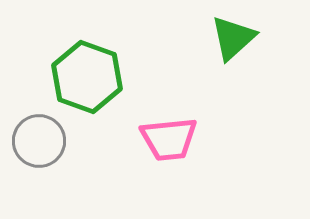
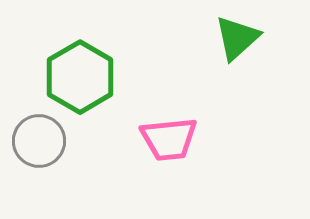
green triangle: moved 4 px right
green hexagon: moved 7 px left; rotated 10 degrees clockwise
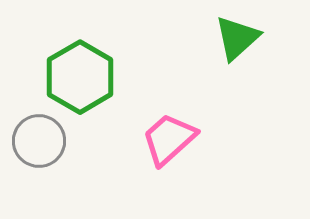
pink trapezoid: rotated 144 degrees clockwise
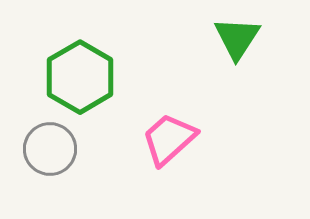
green triangle: rotated 15 degrees counterclockwise
gray circle: moved 11 px right, 8 px down
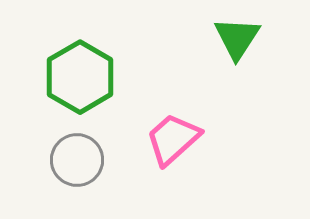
pink trapezoid: moved 4 px right
gray circle: moved 27 px right, 11 px down
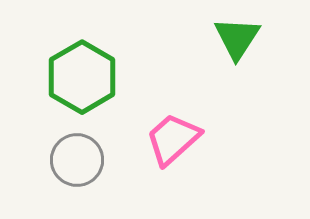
green hexagon: moved 2 px right
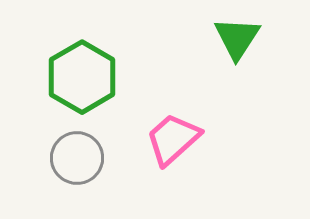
gray circle: moved 2 px up
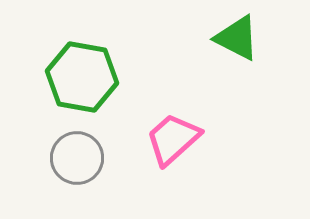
green triangle: rotated 36 degrees counterclockwise
green hexagon: rotated 20 degrees counterclockwise
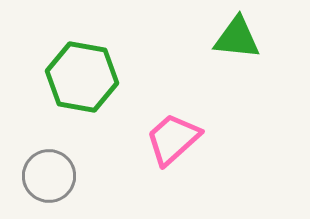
green triangle: rotated 21 degrees counterclockwise
gray circle: moved 28 px left, 18 px down
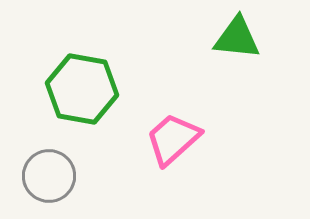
green hexagon: moved 12 px down
